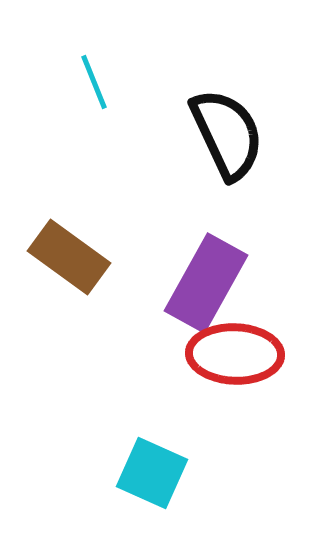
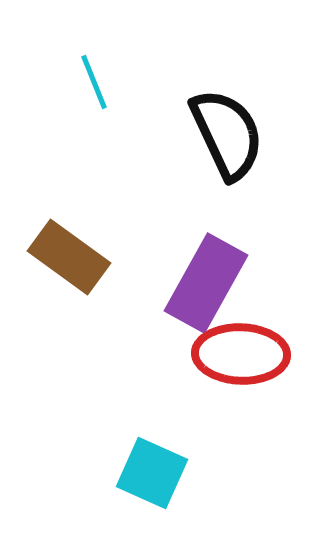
red ellipse: moved 6 px right
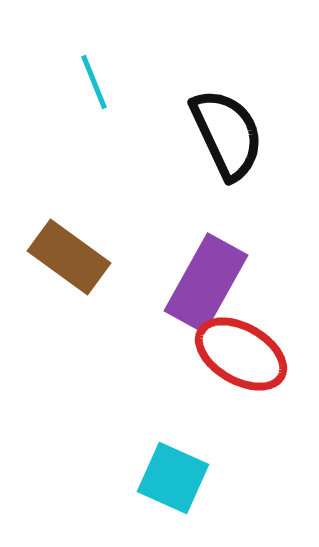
red ellipse: rotated 28 degrees clockwise
cyan square: moved 21 px right, 5 px down
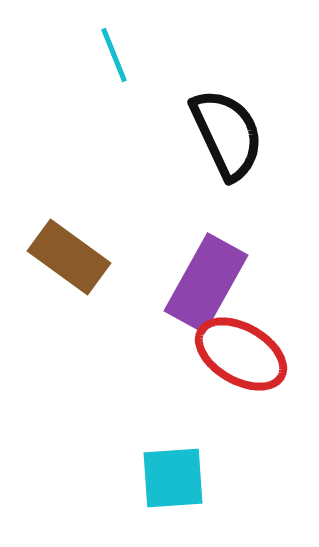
cyan line: moved 20 px right, 27 px up
cyan square: rotated 28 degrees counterclockwise
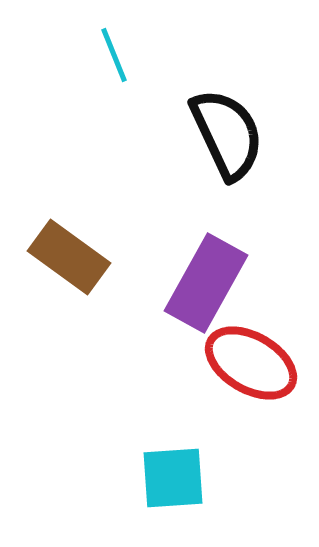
red ellipse: moved 10 px right, 9 px down
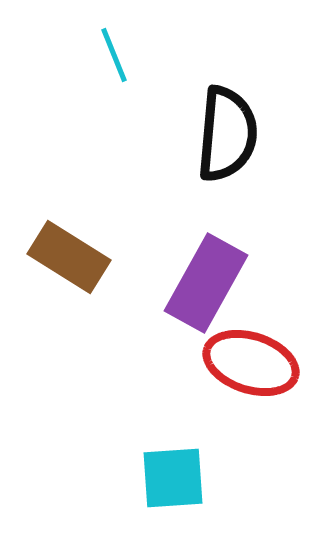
black semicircle: rotated 30 degrees clockwise
brown rectangle: rotated 4 degrees counterclockwise
red ellipse: rotated 12 degrees counterclockwise
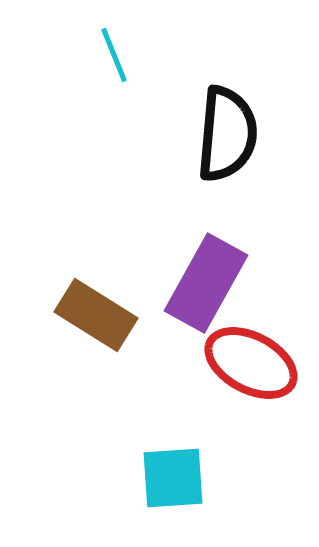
brown rectangle: moved 27 px right, 58 px down
red ellipse: rotated 10 degrees clockwise
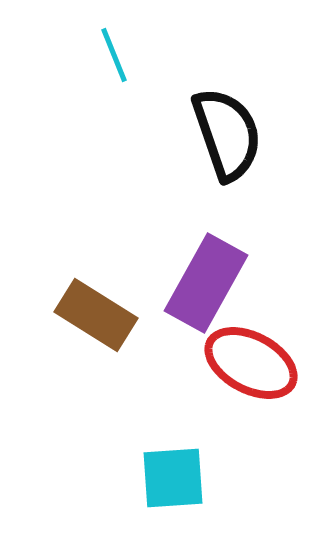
black semicircle: rotated 24 degrees counterclockwise
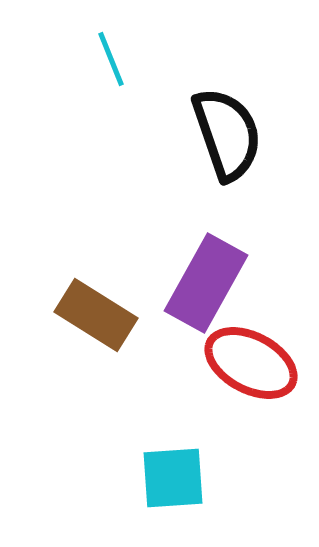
cyan line: moved 3 px left, 4 px down
